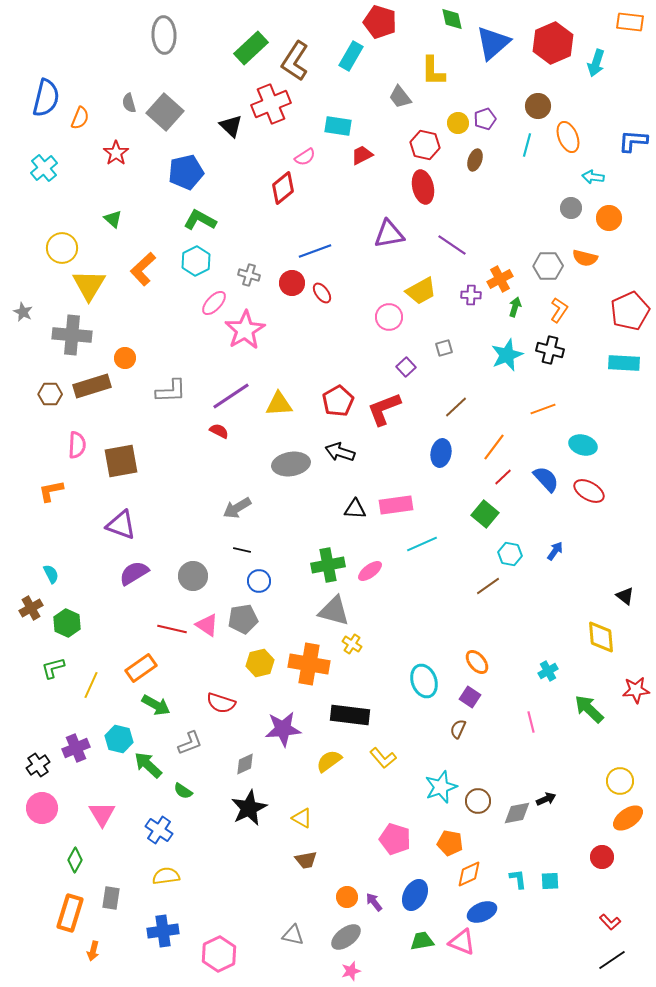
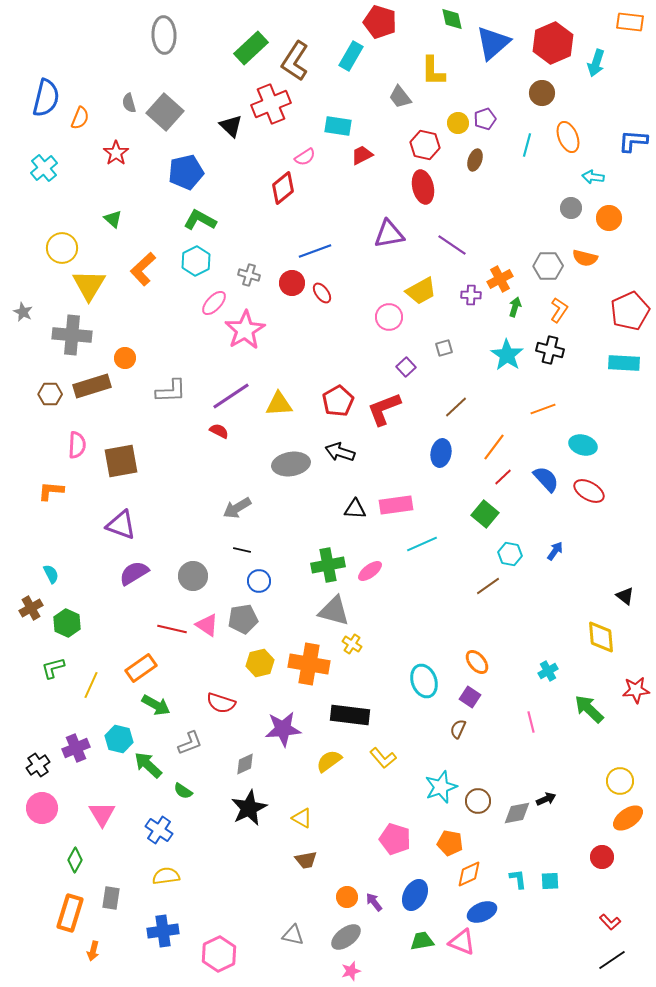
brown circle at (538, 106): moved 4 px right, 13 px up
cyan star at (507, 355): rotated 16 degrees counterclockwise
orange L-shape at (51, 491): rotated 16 degrees clockwise
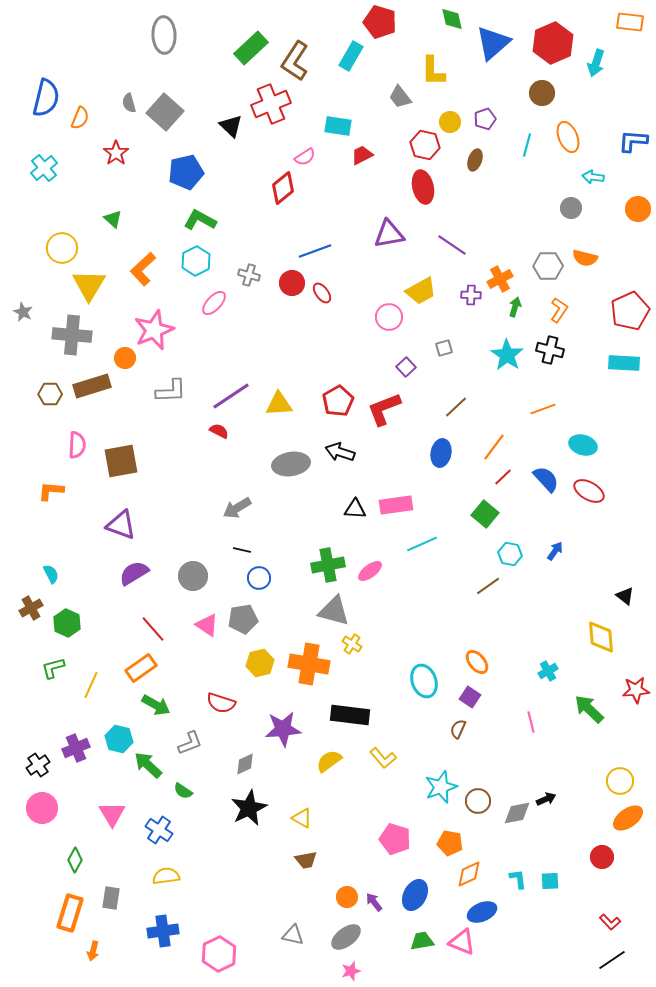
yellow circle at (458, 123): moved 8 px left, 1 px up
orange circle at (609, 218): moved 29 px right, 9 px up
pink star at (245, 330): moved 91 px left; rotated 9 degrees clockwise
blue circle at (259, 581): moved 3 px up
red line at (172, 629): moved 19 px left; rotated 36 degrees clockwise
pink triangle at (102, 814): moved 10 px right
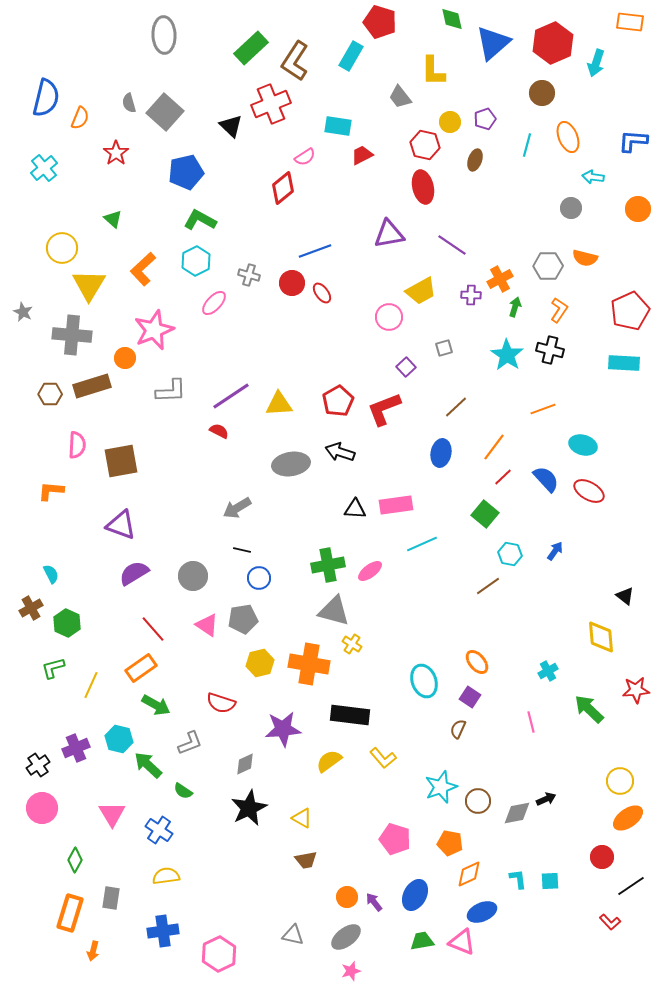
black line at (612, 960): moved 19 px right, 74 px up
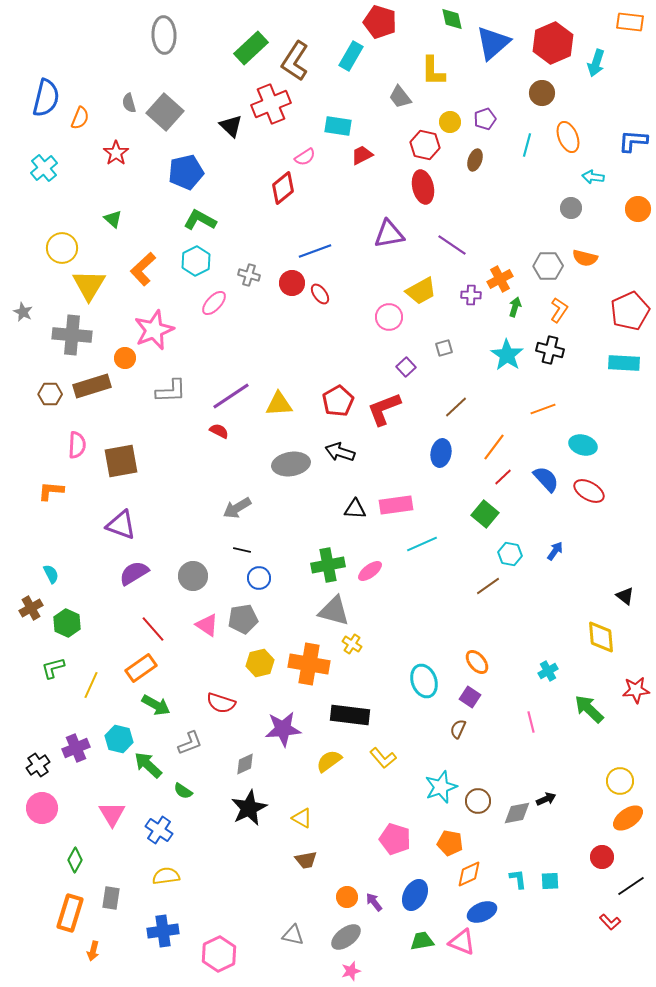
red ellipse at (322, 293): moved 2 px left, 1 px down
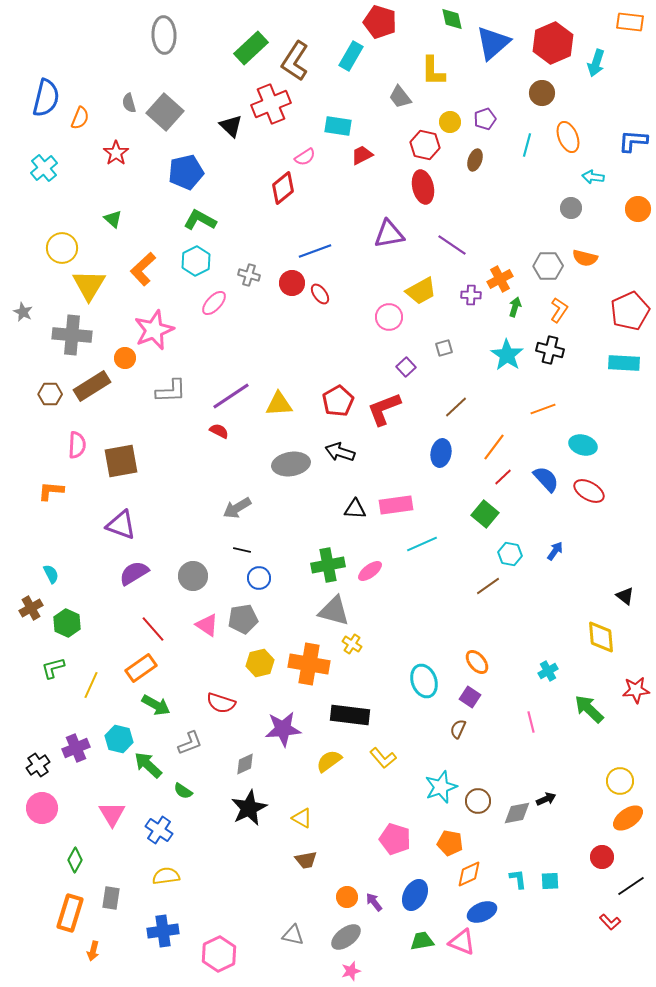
brown rectangle at (92, 386): rotated 15 degrees counterclockwise
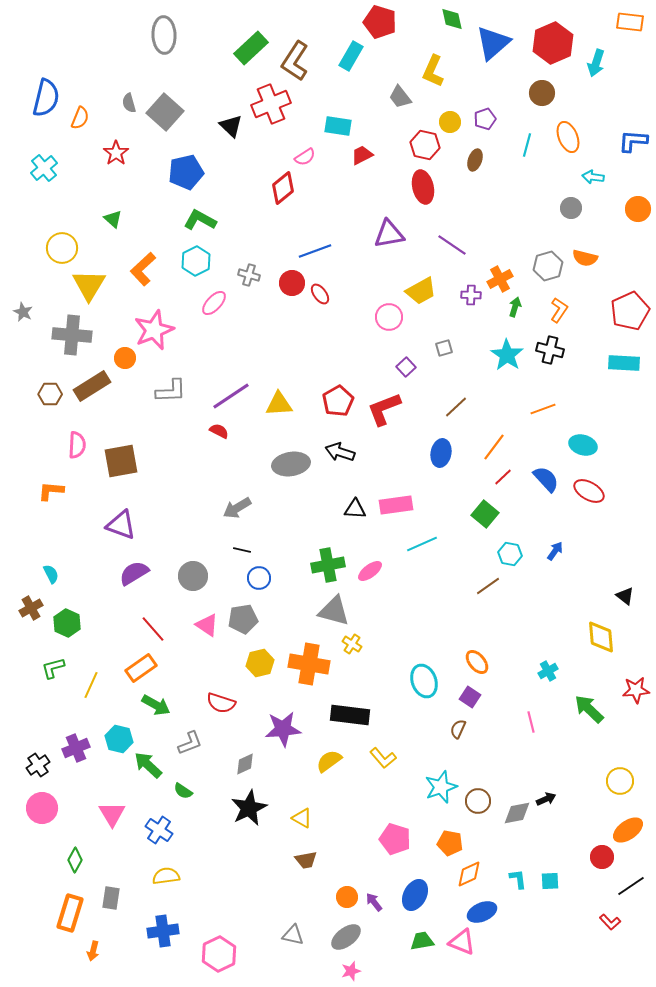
yellow L-shape at (433, 71): rotated 24 degrees clockwise
gray hexagon at (548, 266): rotated 16 degrees counterclockwise
orange ellipse at (628, 818): moved 12 px down
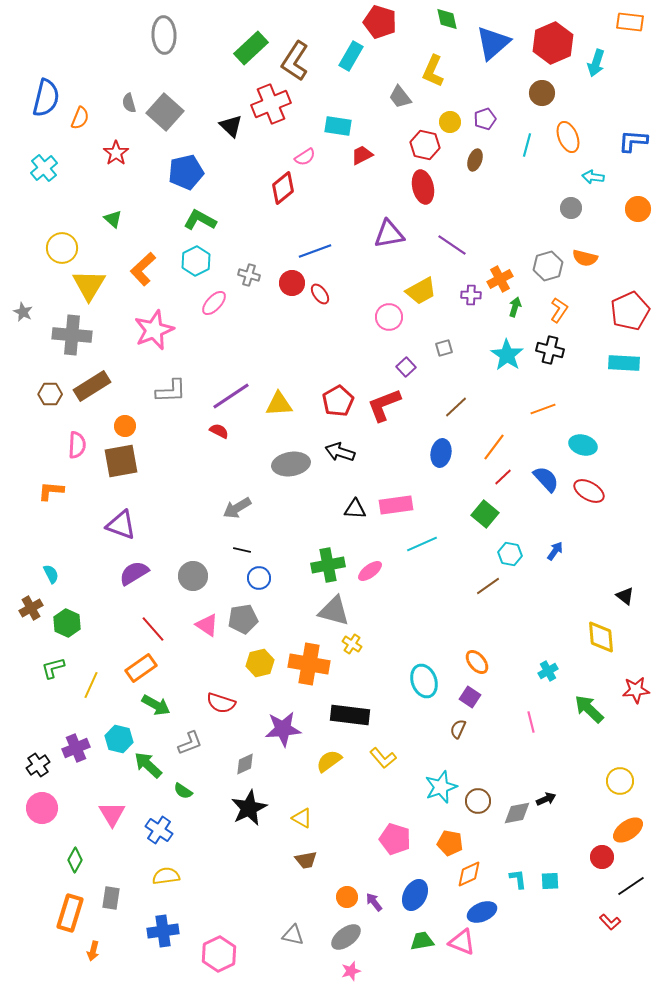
green diamond at (452, 19): moved 5 px left
orange circle at (125, 358): moved 68 px down
red L-shape at (384, 409): moved 4 px up
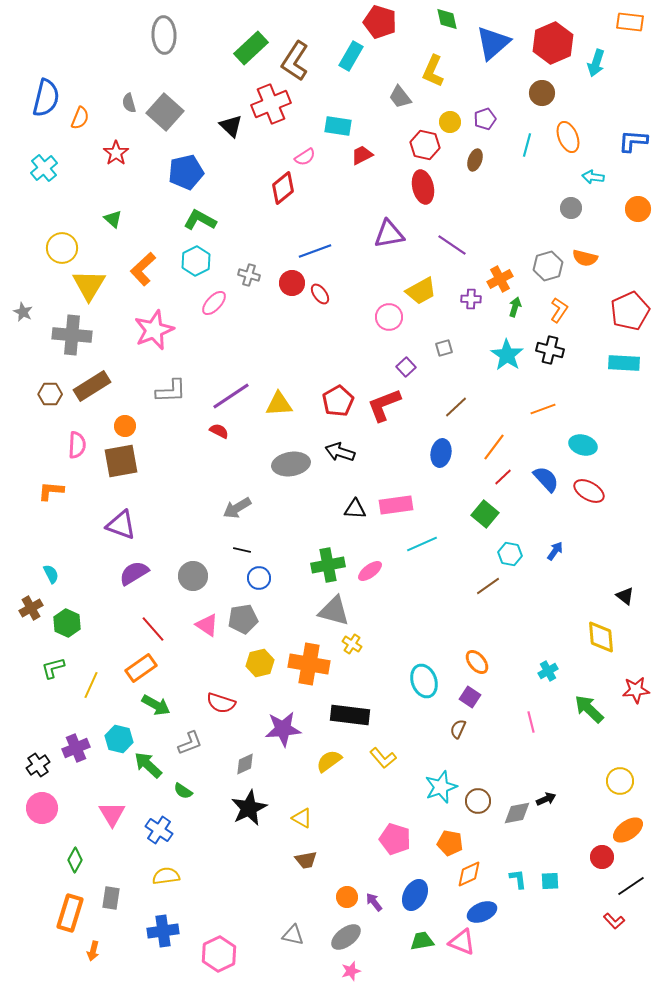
purple cross at (471, 295): moved 4 px down
red L-shape at (610, 922): moved 4 px right, 1 px up
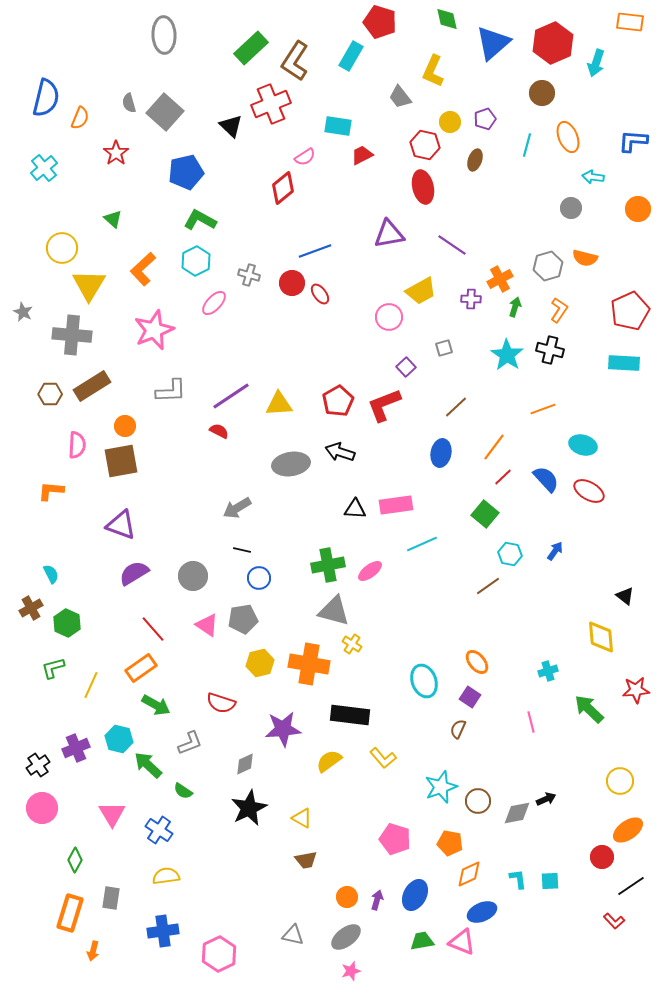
cyan cross at (548, 671): rotated 12 degrees clockwise
purple arrow at (374, 902): moved 3 px right, 2 px up; rotated 54 degrees clockwise
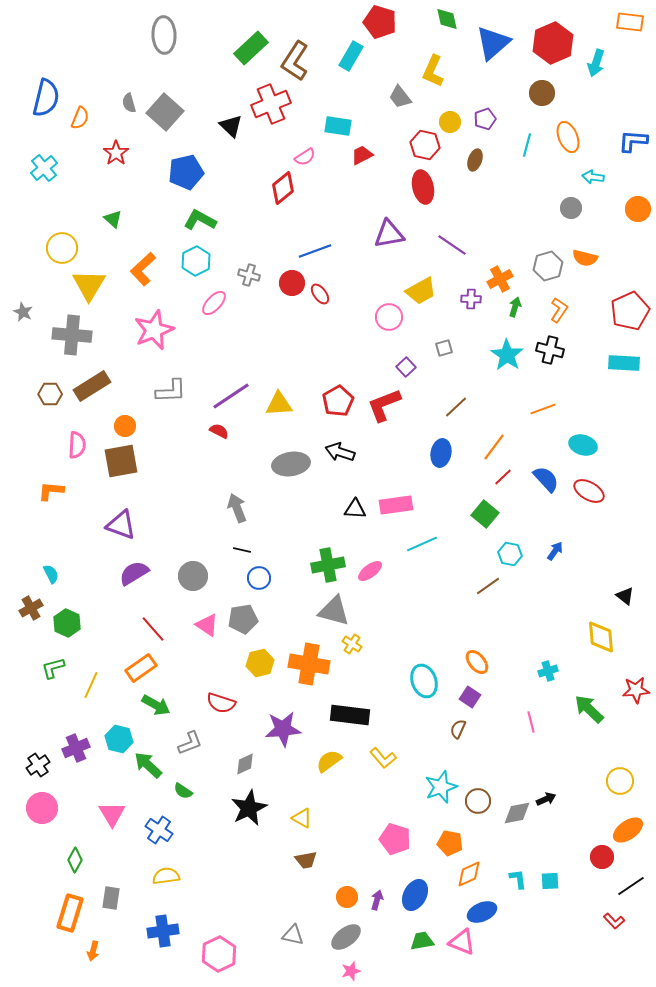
gray arrow at (237, 508): rotated 100 degrees clockwise
